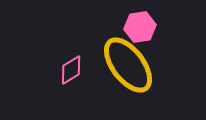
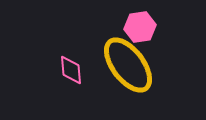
pink diamond: rotated 64 degrees counterclockwise
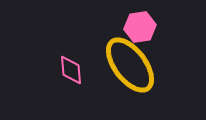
yellow ellipse: moved 2 px right
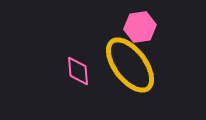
pink diamond: moved 7 px right, 1 px down
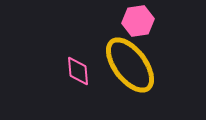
pink hexagon: moved 2 px left, 6 px up
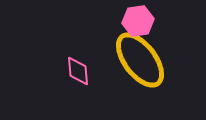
yellow ellipse: moved 10 px right, 5 px up
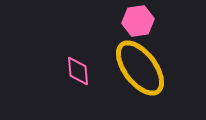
yellow ellipse: moved 8 px down
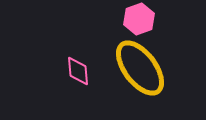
pink hexagon: moved 1 px right, 2 px up; rotated 12 degrees counterclockwise
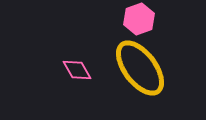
pink diamond: moved 1 px left, 1 px up; rotated 24 degrees counterclockwise
